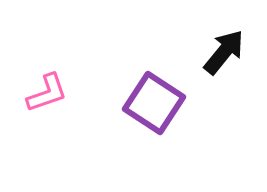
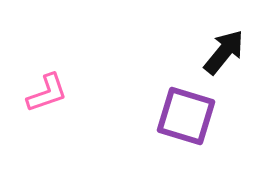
purple square: moved 32 px right, 13 px down; rotated 16 degrees counterclockwise
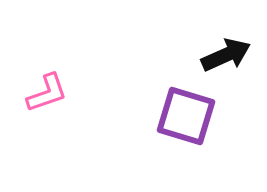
black arrow: moved 2 px right, 3 px down; rotated 27 degrees clockwise
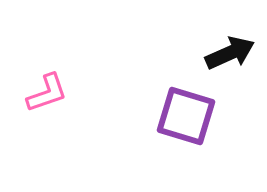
black arrow: moved 4 px right, 2 px up
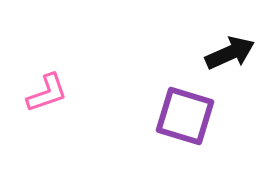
purple square: moved 1 px left
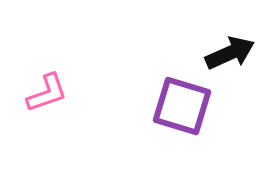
purple square: moved 3 px left, 10 px up
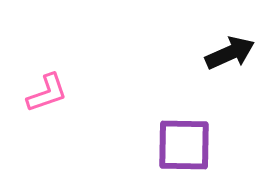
purple square: moved 2 px right, 39 px down; rotated 16 degrees counterclockwise
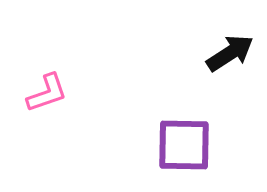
black arrow: rotated 9 degrees counterclockwise
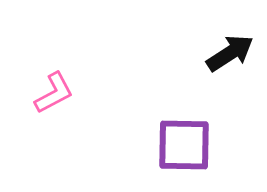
pink L-shape: moved 7 px right; rotated 9 degrees counterclockwise
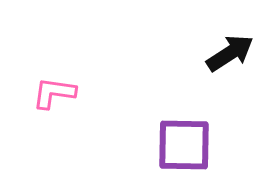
pink L-shape: rotated 144 degrees counterclockwise
